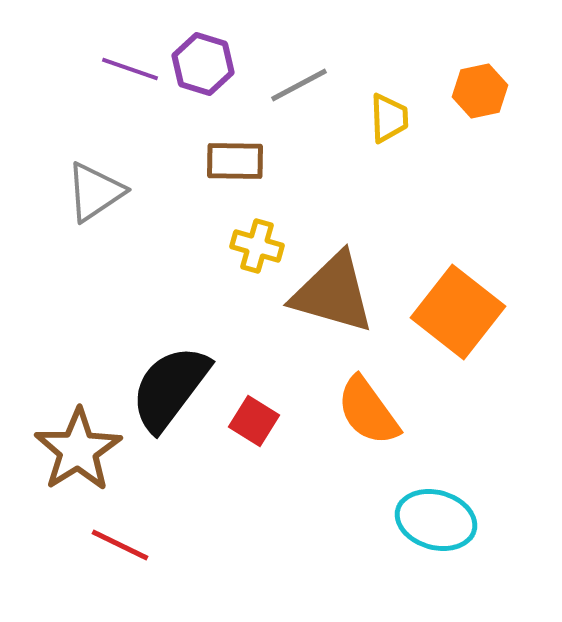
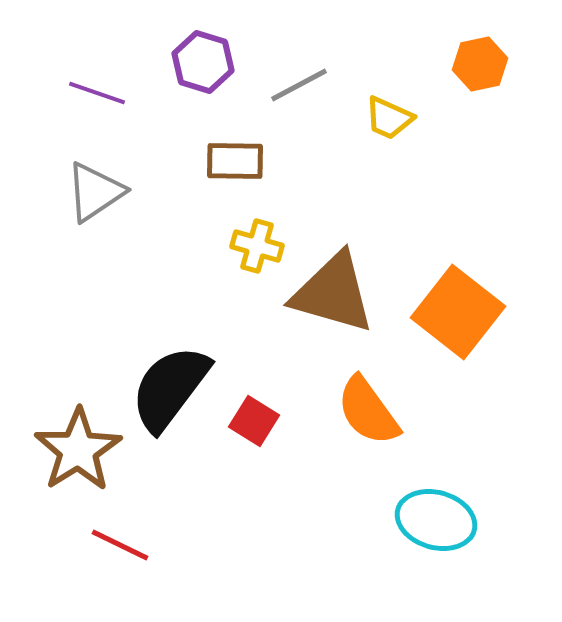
purple hexagon: moved 2 px up
purple line: moved 33 px left, 24 px down
orange hexagon: moved 27 px up
yellow trapezoid: rotated 116 degrees clockwise
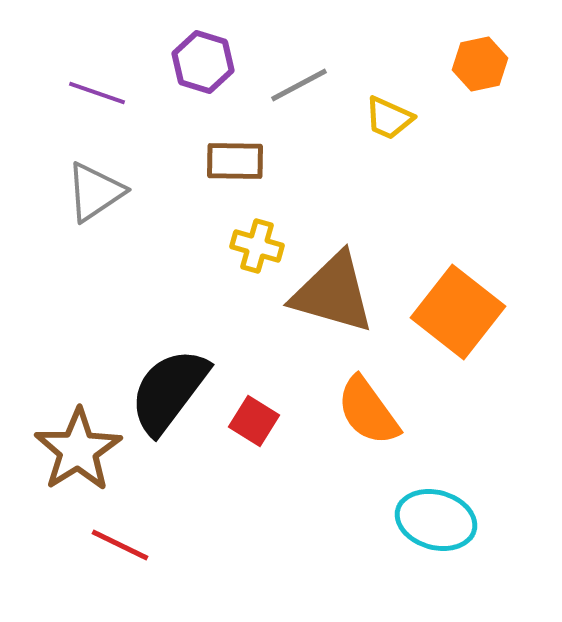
black semicircle: moved 1 px left, 3 px down
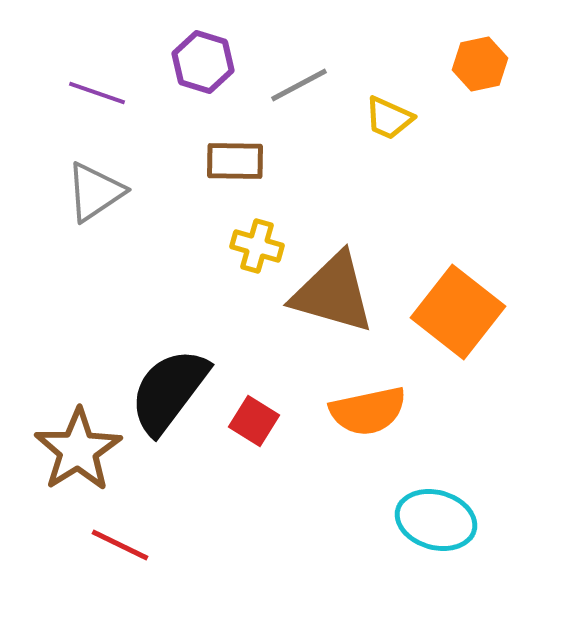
orange semicircle: rotated 66 degrees counterclockwise
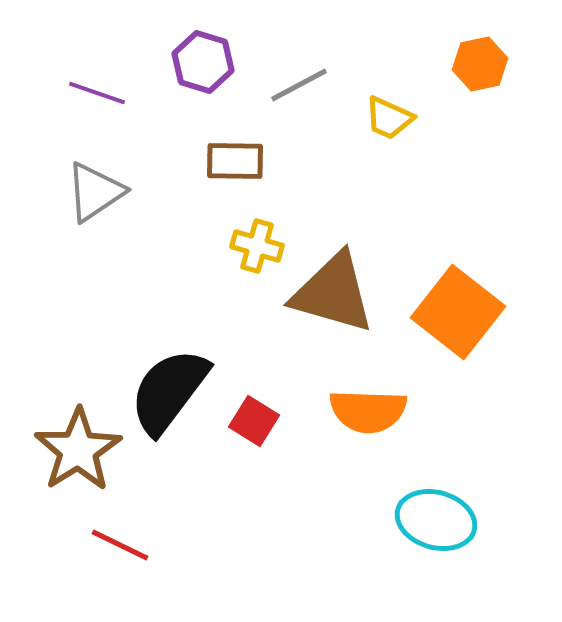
orange semicircle: rotated 14 degrees clockwise
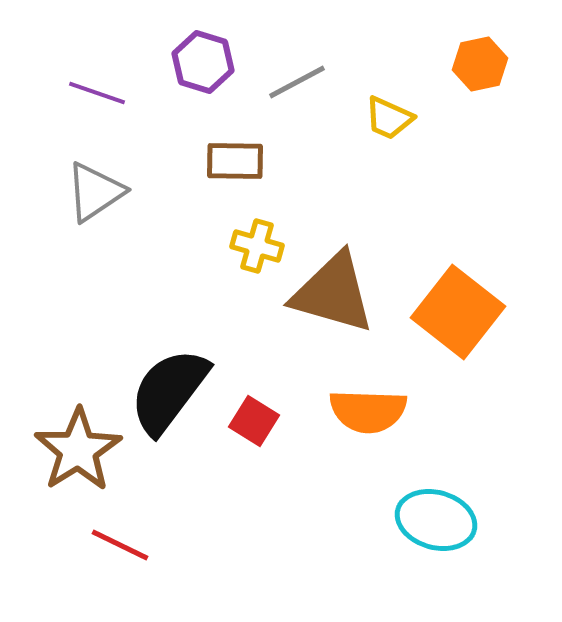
gray line: moved 2 px left, 3 px up
